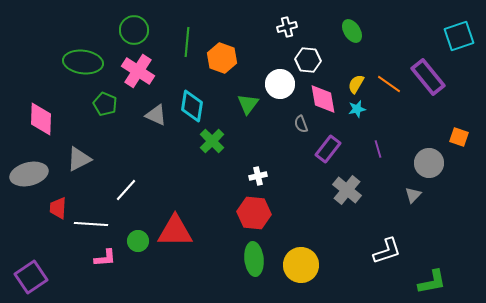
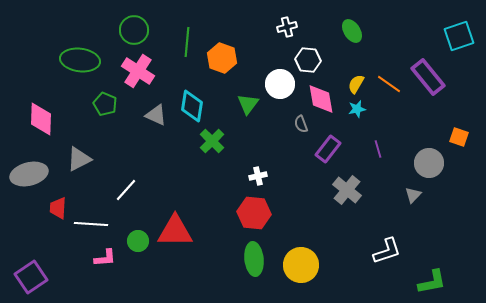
green ellipse at (83, 62): moved 3 px left, 2 px up
pink diamond at (323, 99): moved 2 px left
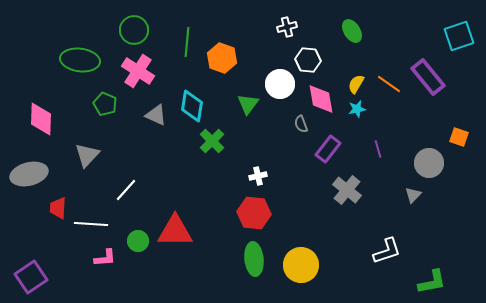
gray triangle at (79, 159): moved 8 px right, 4 px up; rotated 20 degrees counterclockwise
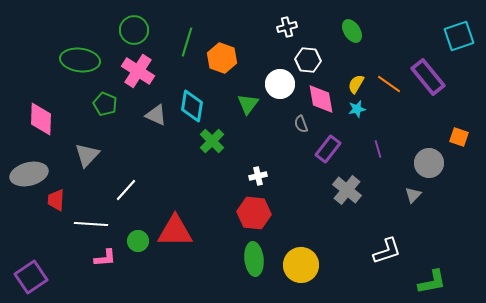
green line at (187, 42): rotated 12 degrees clockwise
red trapezoid at (58, 208): moved 2 px left, 8 px up
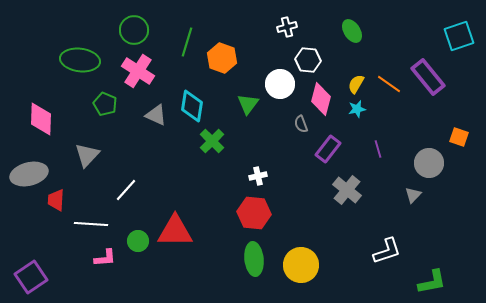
pink diamond at (321, 99): rotated 24 degrees clockwise
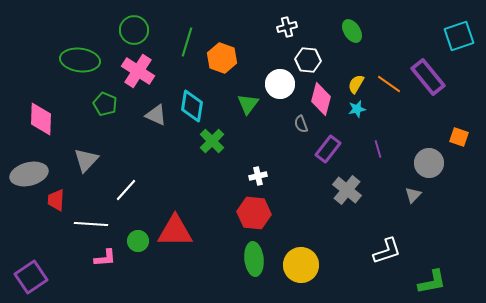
gray triangle at (87, 155): moved 1 px left, 5 px down
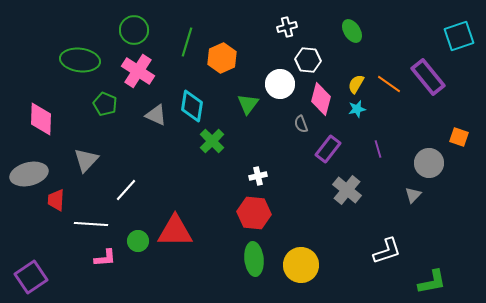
orange hexagon at (222, 58): rotated 16 degrees clockwise
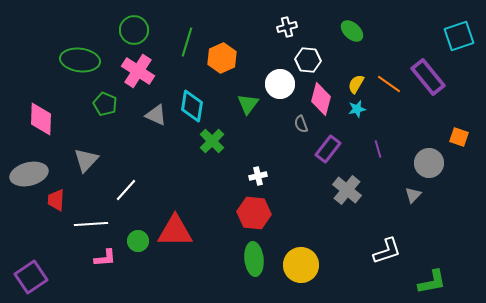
green ellipse at (352, 31): rotated 15 degrees counterclockwise
white line at (91, 224): rotated 8 degrees counterclockwise
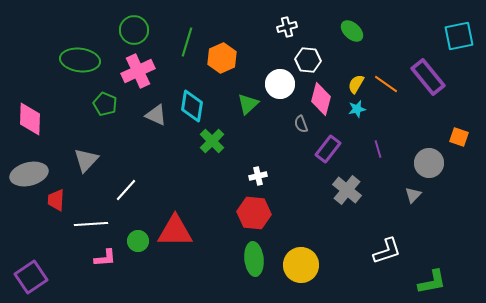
cyan square at (459, 36): rotated 8 degrees clockwise
pink cross at (138, 71): rotated 32 degrees clockwise
orange line at (389, 84): moved 3 px left
green triangle at (248, 104): rotated 10 degrees clockwise
pink diamond at (41, 119): moved 11 px left
